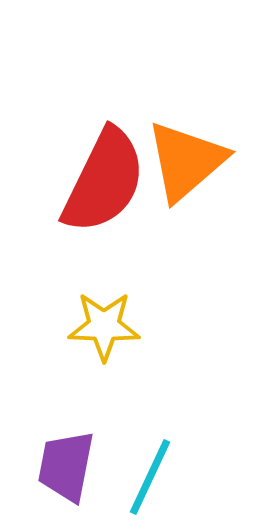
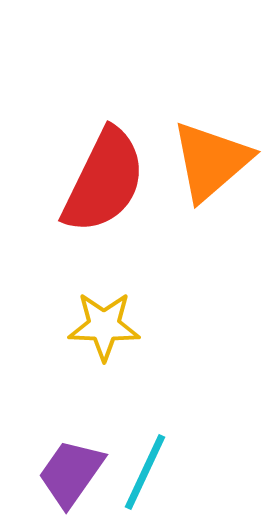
orange triangle: moved 25 px right
purple trapezoid: moved 5 px right, 7 px down; rotated 24 degrees clockwise
cyan line: moved 5 px left, 5 px up
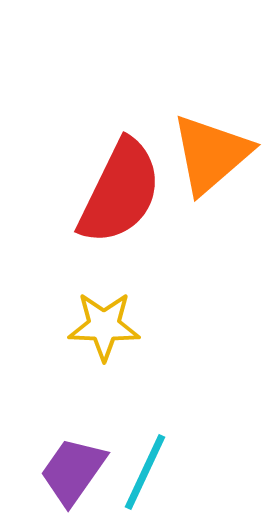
orange triangle: moved 7 px up
red semicircle: moved 16 px right, 11 px down
purple trapezoid: moved 2 px right, 2 px up
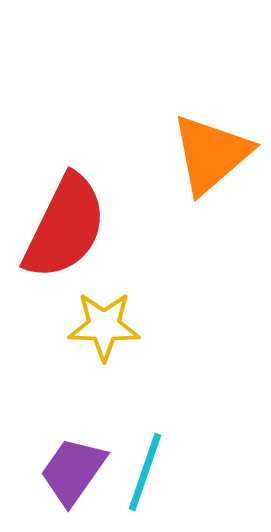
red semicircle: moved 55 px left, 35 px down
cyan line: rotated 6 degrees counterclockwise
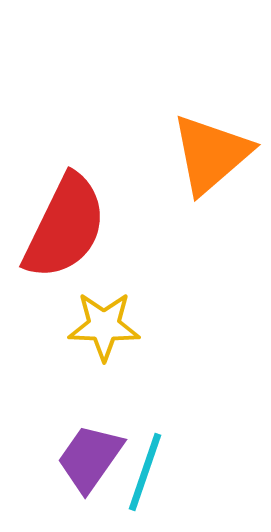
purple trapezoid: moved 17 px right, 13 px up
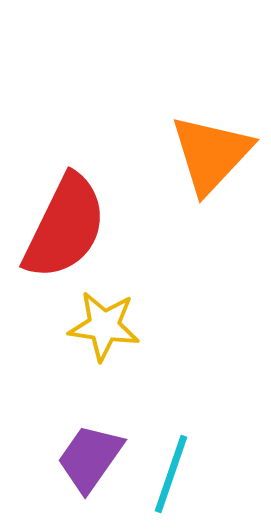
orange triangle: rotated 6 degrees counterclockwise
yellow star: rotated 6 degrees clockwise
cyan line: moved 26 px right, 2 px down
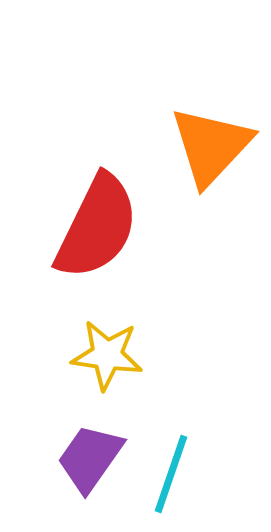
orange triangle: moved 8 px up
red semicircle: moved 32 px right
yellow star: moved 3 px right, 29 px down
